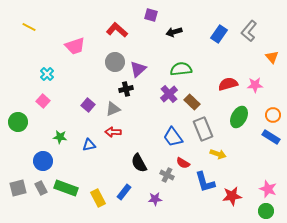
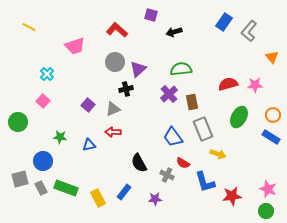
blue rectangle at (219, 34): moved 5 px right, 12 px up
brown rectangle at (192, 102): rotated 35 degrees clockwise
gray square at (18, 188): moved 2 px right, 9 px up
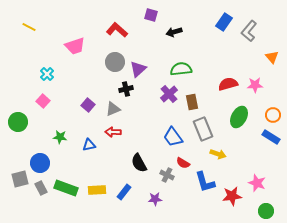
blue circle at (43, 161): moved 3 px left, 2 px down
pink star at (268, 189): moved 11 px left, 6 px up
yellow rectangle at (98, 198): moved 1 px left, 8 px up; rotated 66 degrees counterclockwise
